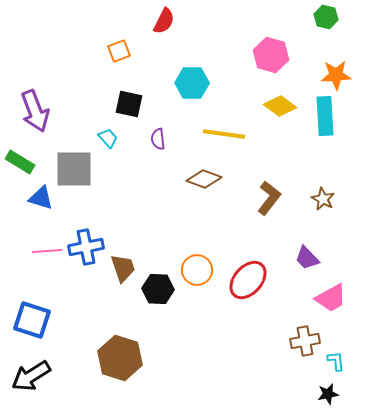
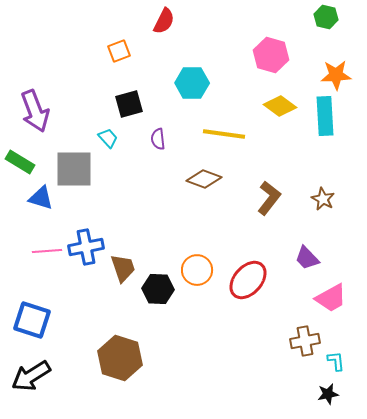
black square: rotated 28 degrees counterclockwise
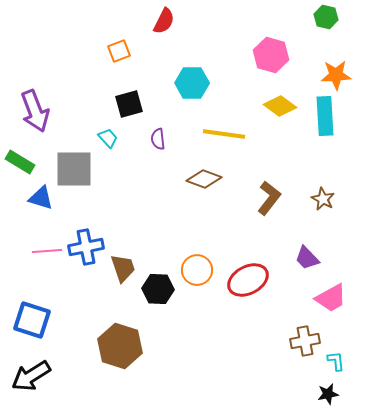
red ellipse: rotated 21 degrees clockwise
brown hexagon: moved 12 px up
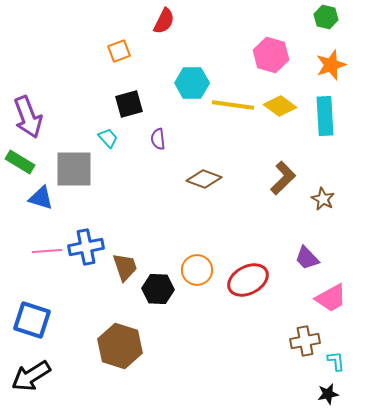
orange star: moved 5 px left, 10 px up; rotated 16 degrees counterclockwise
purple arrow: moved 7 px left, 6 px down
yellow line: moved 9 px right, 29 px up
brown L-shape: moved 14 px right, 20 px up; rotated 8 degrees clockwise
brown trapezoid: moved 2 px right, 1 px up
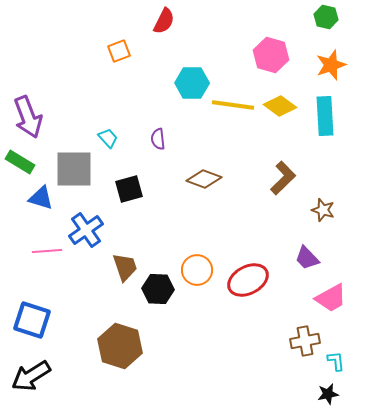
black square: moved 85 px down
brown star: moved 11 px down; rotated 10 degrees counterclockwise
blue cross: moved 17 px up; rotated 24 degrees counterclockwise
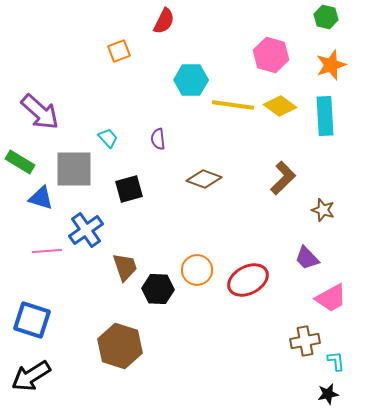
cyan hexagon: moved 1 px left, 3 px up
purple arrow: moved 12 px right, 5 px up; rotated 27 degrees counterclockwise
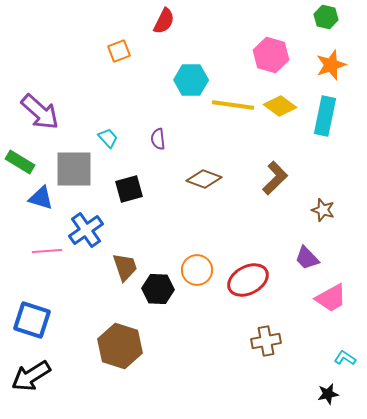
cyan rectangle: rotated 15 degrees clockwise
brown L-shape: moved 8 px left
brown cross: moved 39 px left
cyan L-shape: moved 9 px right, 3 px up; rotated 50 degrees counterclockwise
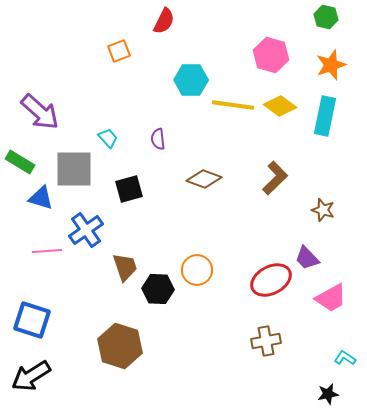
red ellipse: moved 23 px right
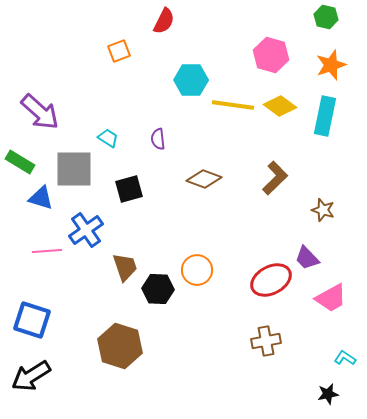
cyan trapezoid: rotated 15 degrees counterclockwise
